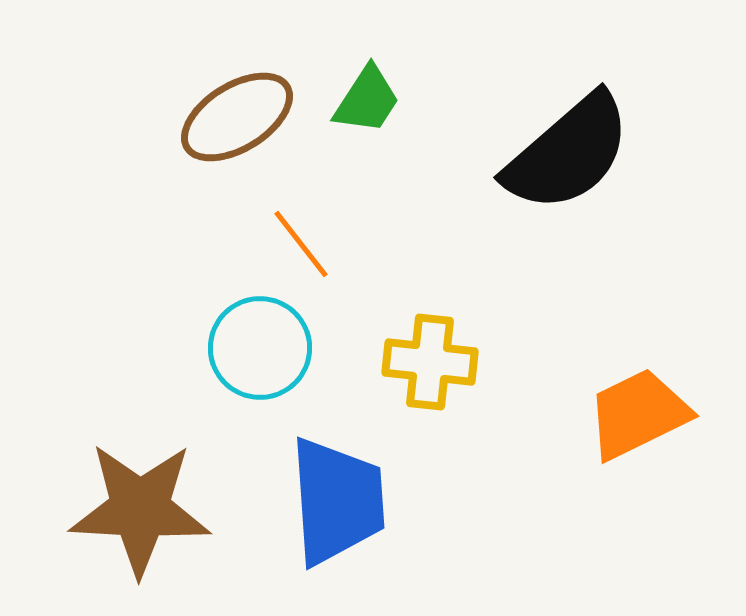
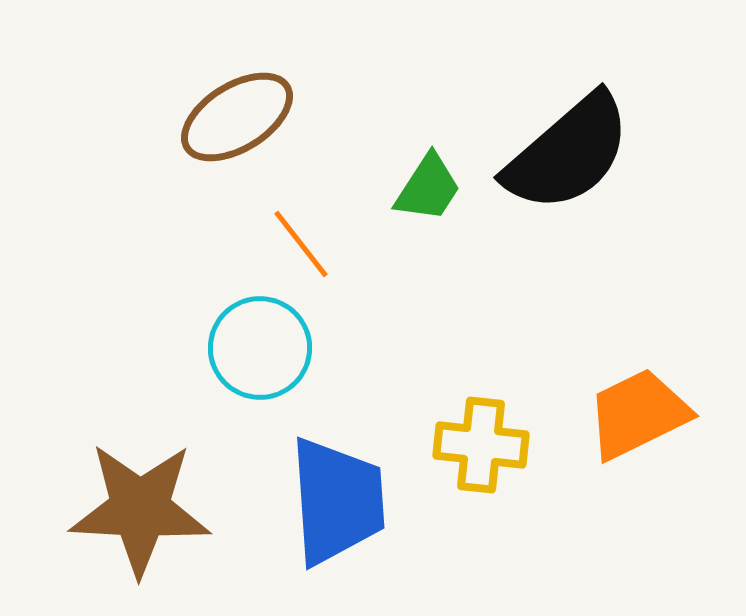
green trapezoid: moved 61 px right, 88 px down
yellow cross: moved 51 px right, 83 px down
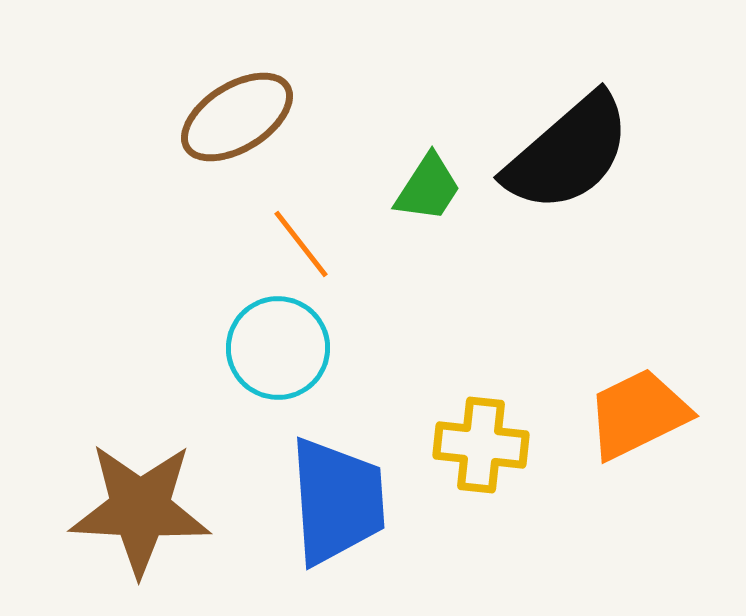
cyan circle: moved 18 px right
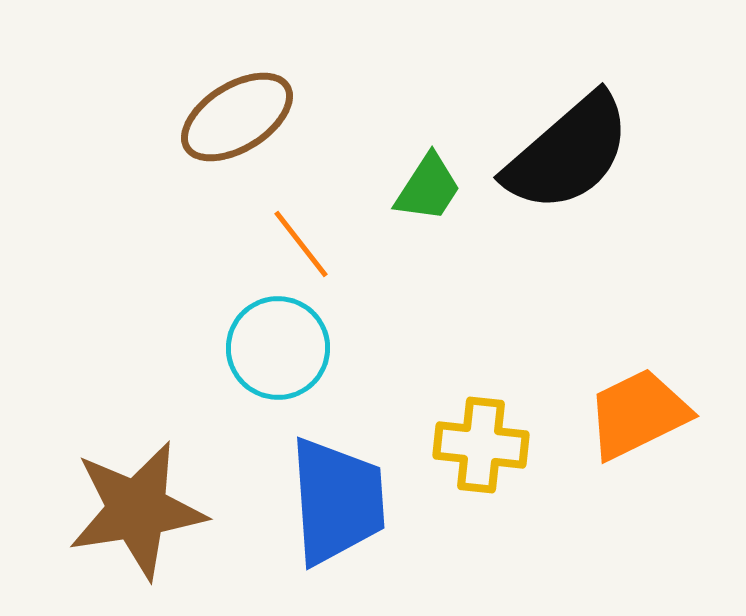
brown star: moved 3 px left, 1 px down; rotated 12 degrees counterclockwise
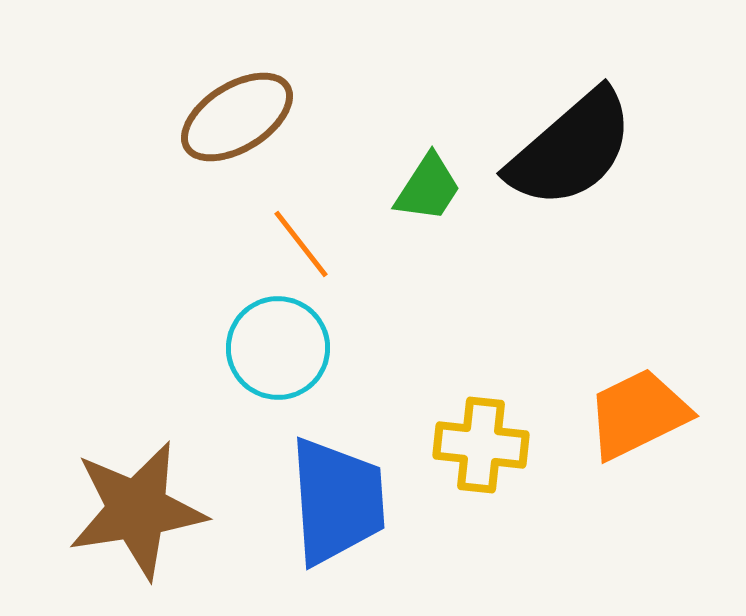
black semicircle: moved 3 px right, 4 px up
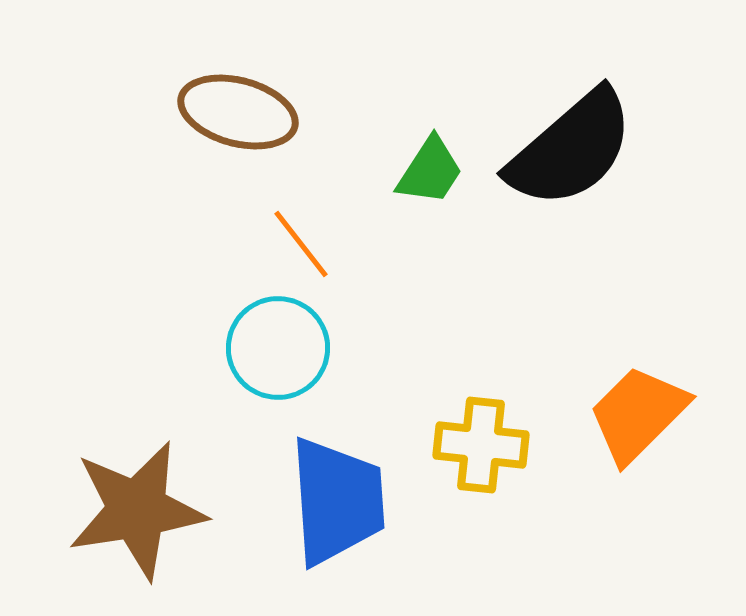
brown ellipse: moved 1 px right, 5 px up; rotated 47 degrees clockwise
green trapezoid: moved 2 px right, 17 px up
orange trapezoid: rotated 19 degrees counterclockwise
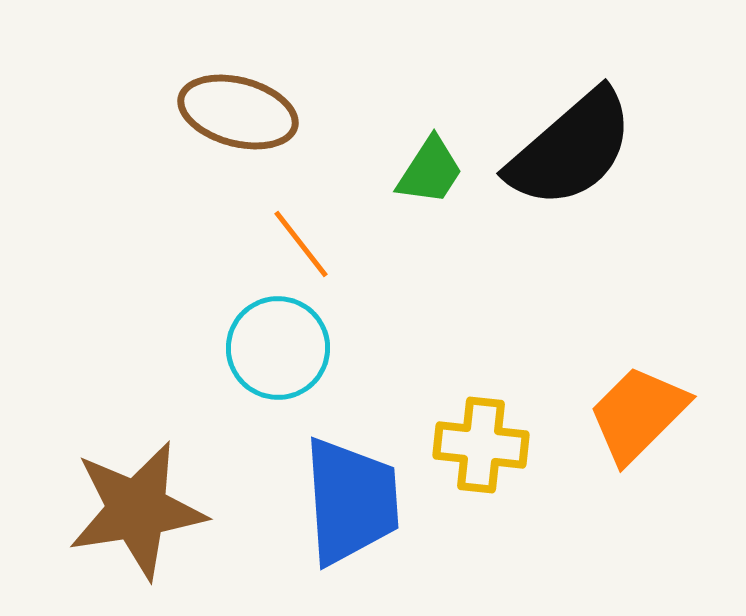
blue trapezoid: moved 14 px right
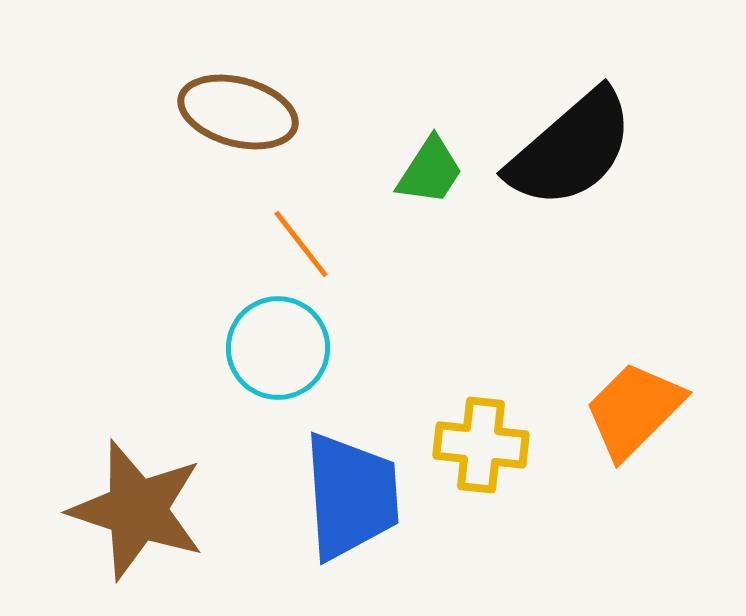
orange trapezoid: moved 4 px left, 4 px up
blue trapezoid: moved 5 px up
brown star: rotated 27 degrees clockwise
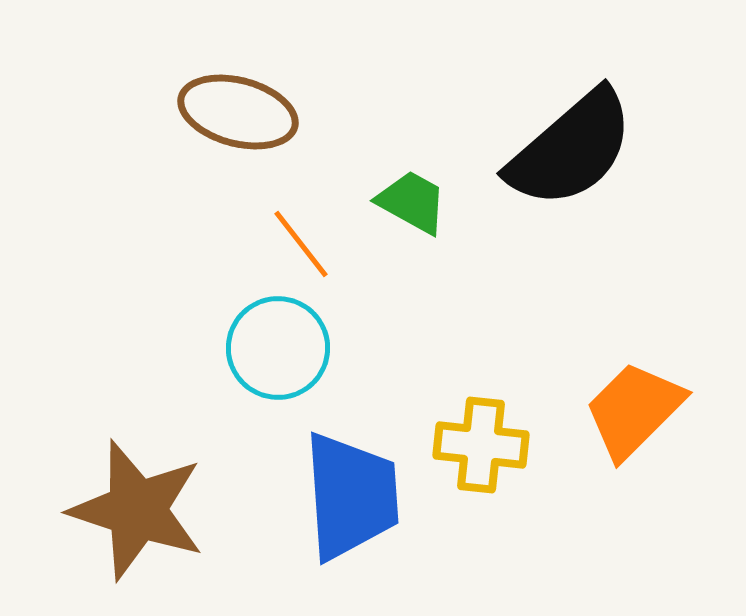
green trapezoid: moved 18 px left, 31 px down; rotated 94 degrees counterclockwise
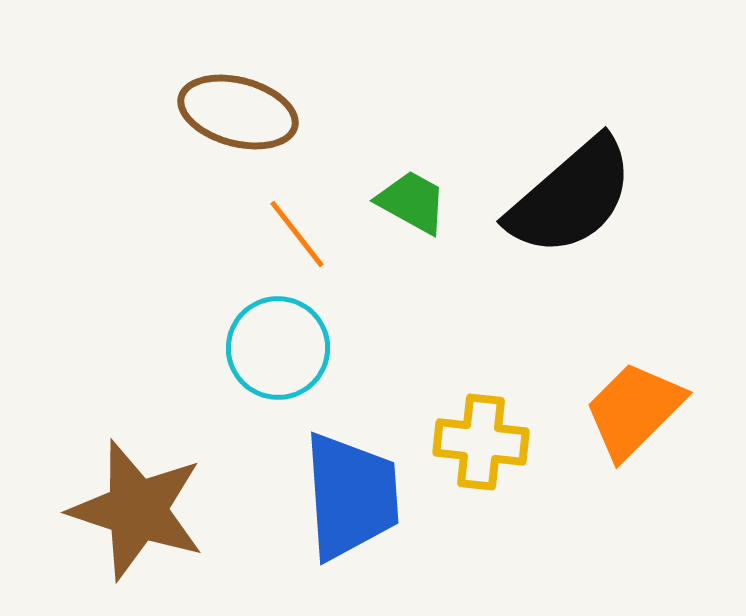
black semicircle: moved 48 px down
orange line: moved 4 px left, 10 px up
yellow cross: moved 3 px up
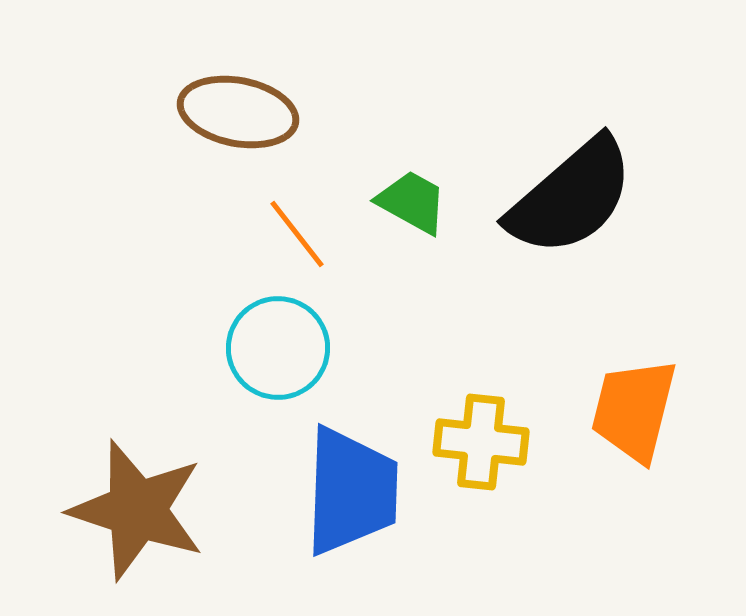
brown ellipse: rotated 4 degrees counterclockwise
orange trapezoid: rotated 31 degrees counterclockwise
blue trapezoid: moved 5 px up; rotated 6 degrees clockwise
